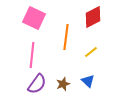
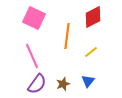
orange line: moved 1 px right, 1 px up
pink line: moved 1 px down; rotated 30 degrees counterclockwise
blue triangle: rotated 24 degrees clockwise
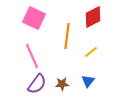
brown star: moved 1 px left; rotated 16 degrees clockwise
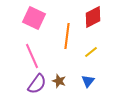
brown star: moved 3 px left, 3 px up; rotated 24 degrees clockwise
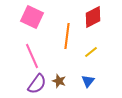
pink square: moved 2 px left, 1 px up
